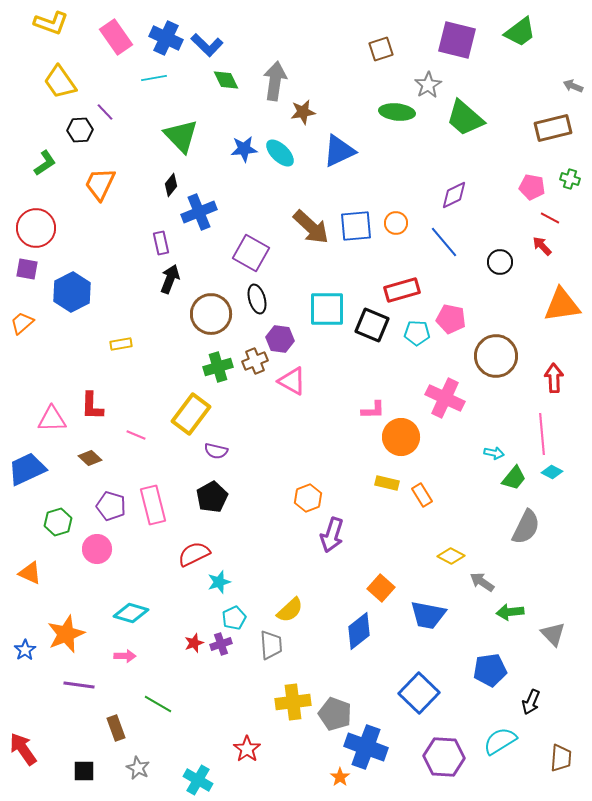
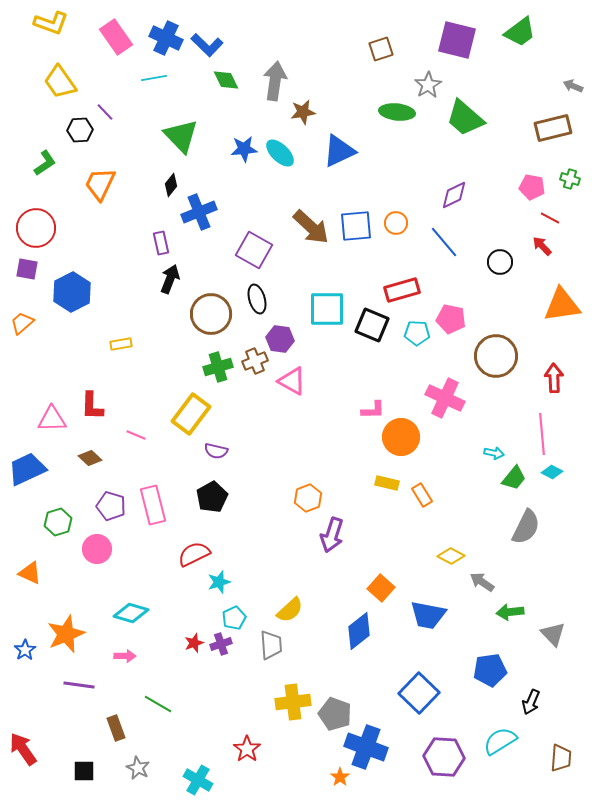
purple square at (251, 253): moved 3 px right, 3 px up
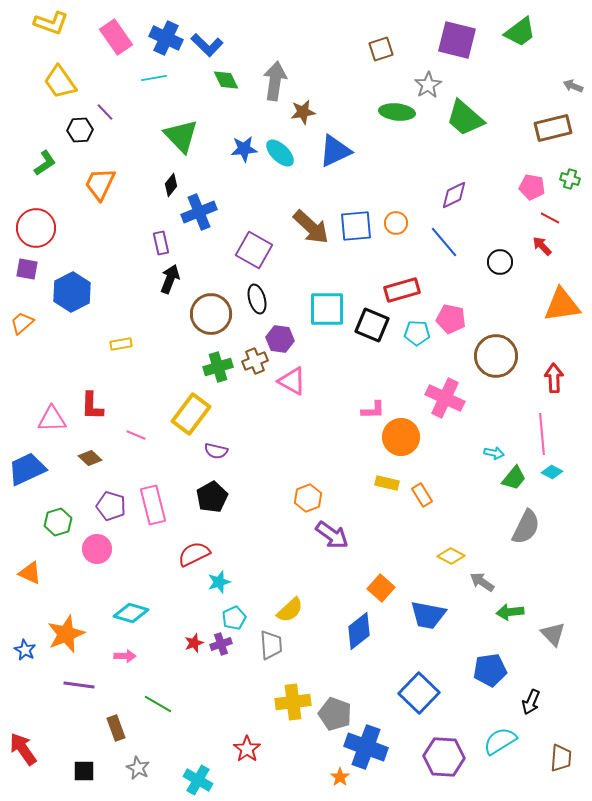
blue triangle at (339, 151): moved 4 px left
purple arrow at (332, 535): rotated 72 degrees counterclockwise
blue star at (25, 650): rotated 10 degrees counterclockwise
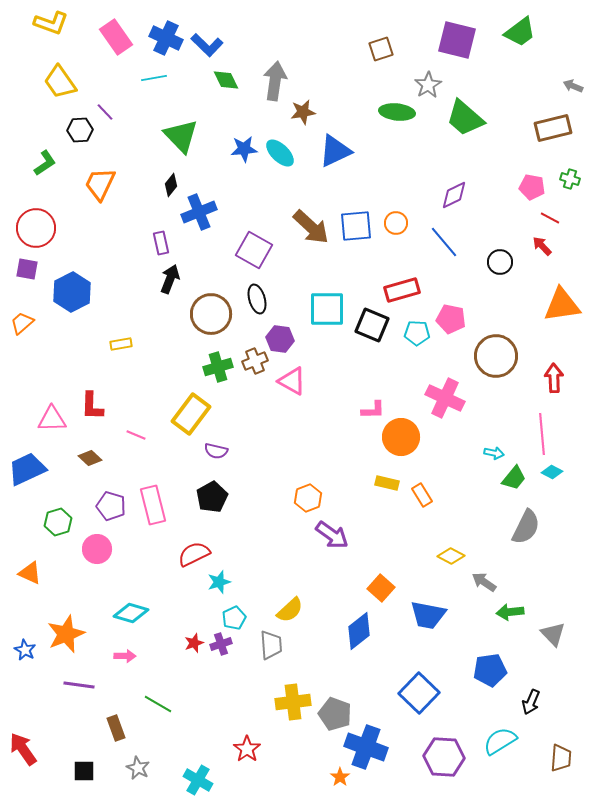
gray arrow at (482, 582): moved 2 px right
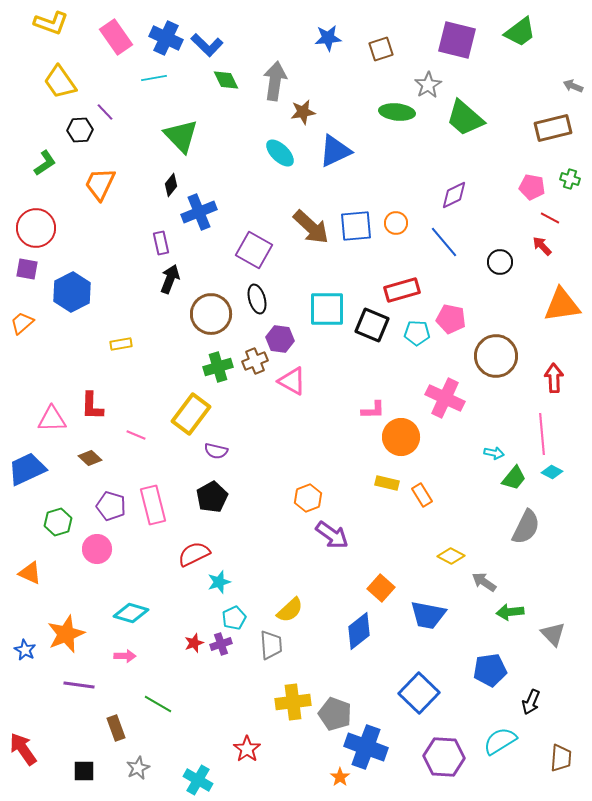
blue star at (244, 149): moved 84 px right, 111 px up
gray star at (138, 768): rotated 20 degrees clockwise
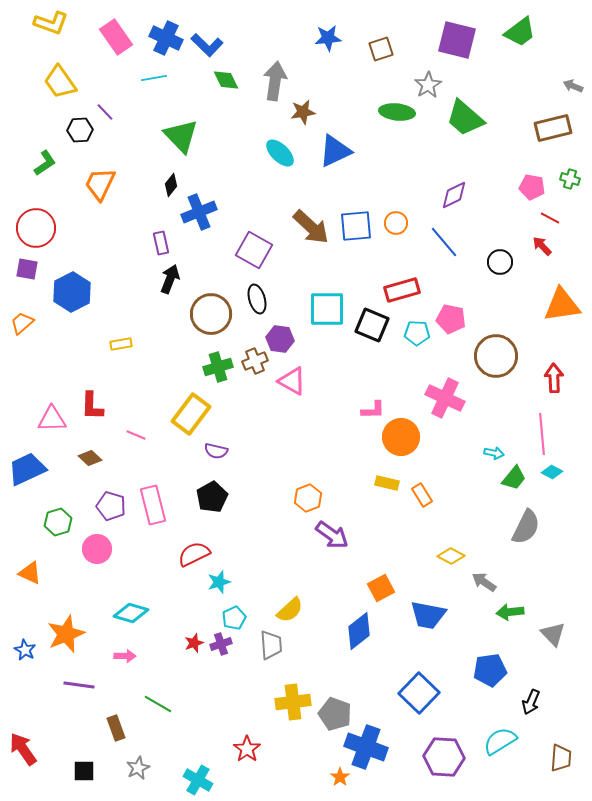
orange square at (381, 588): rotated 20 degrees clockwise
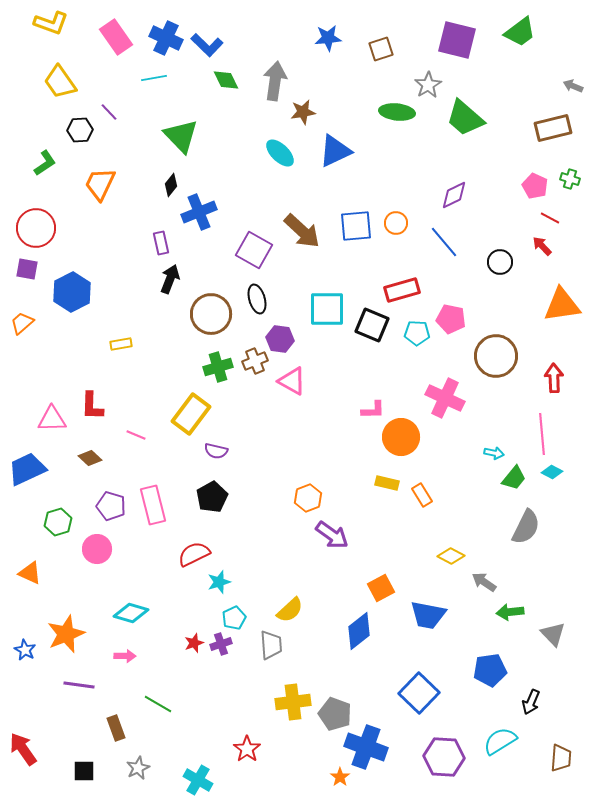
purple line at (105, 112): moved 4 px right
pink pentagon at (532, 187): moved 3 px right, 1 px up; rotated 15 degrees clockwise
brown arrow at (311, 227): moved 9 px left, 4 px down
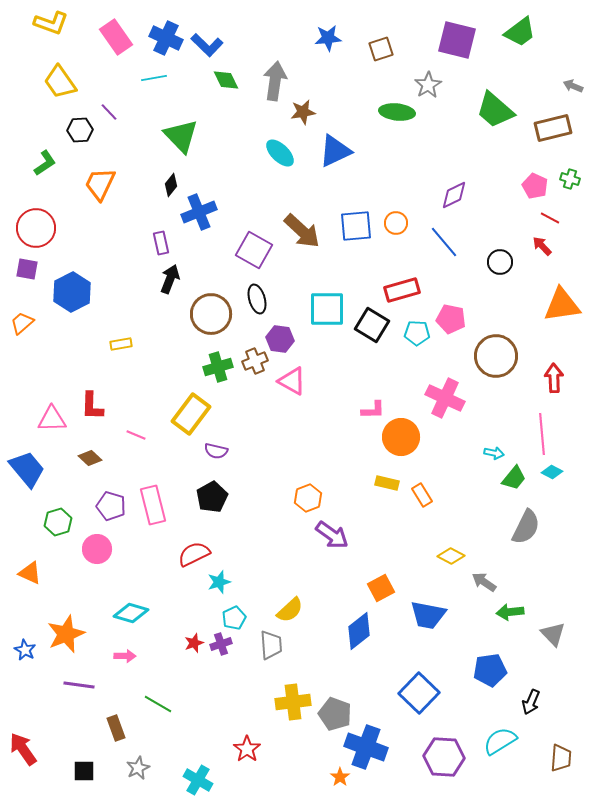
green trapezoid at (465, 118): moved 30 px right, 8 px up
black square at (372, 325): rotated 8 degrees clockwise
blue trapezoid at (27, 469): rotated 75 degrees clockwise
